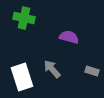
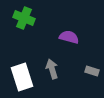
green cross: rotated 10 degrees clockwise
gray arrow: rotated 24 degrees clockwise
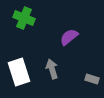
purple semicircle: rotated 54 degrees counterclockwise
gray rectangle: moved 8 px down
white rectangle: moved 3 px left, 5 px up
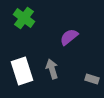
green cross: rotated 15 degrees clockwise
white rectangle: moved 3 px right, 1 px up
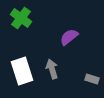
green cross: moved 3 px left
